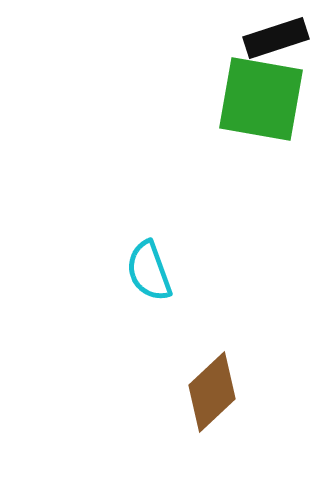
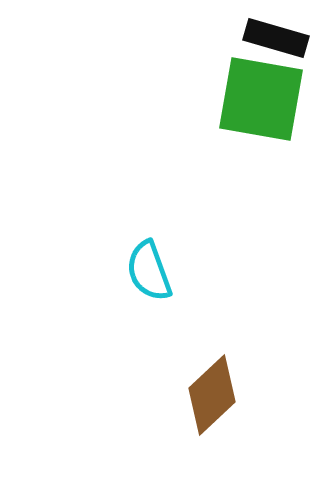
black rectangle: rotated 34 degrees clockwise
brown diamond: moved 3 px down
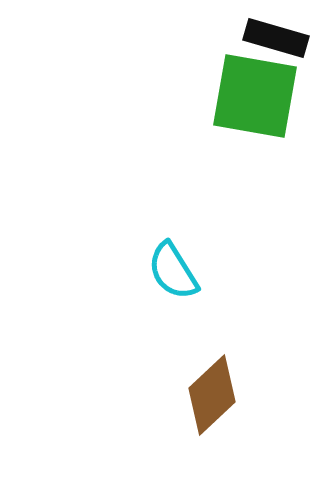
green square: moved 6 px left, 3 px up
cyan semicircle: moved 24 px right; rotated 12 degrees counterclockwise
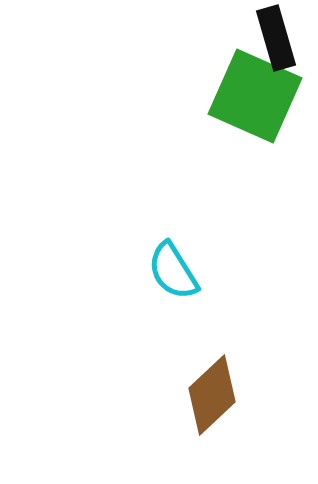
black rectangle: rotated 58 degrees clockwise
green square: rotated 14 degrees clockwise
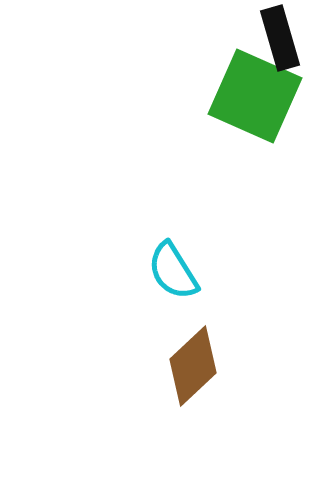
black rectangle: moved 4 px right
brown diamond: moved 19 px left, 29 px up
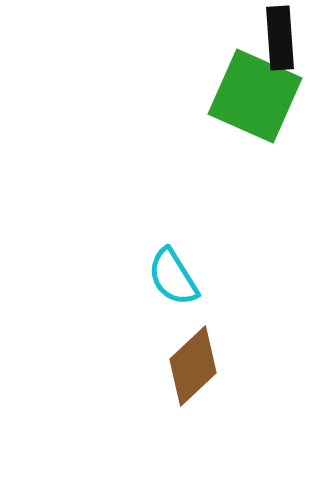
black rectangle: rotated 12 degrees clockwise
cyan semicircle: moved 6 px down
